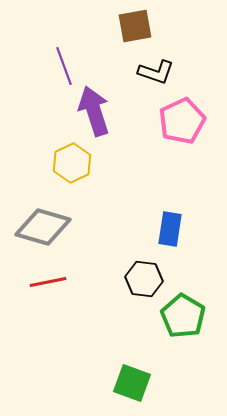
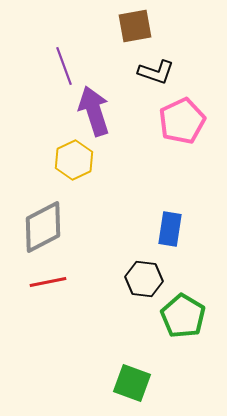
yellow hexagon: moved 2 px right, 3 px up
gray diamond: rotated 44 degrees counterclockwise
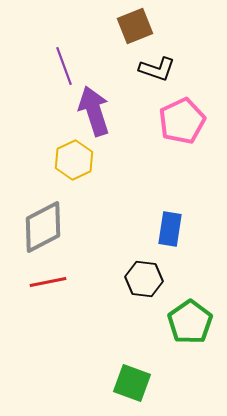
brown square: rotated 12 degrees counterclockwise
black L-shape: moved 1 px right, 3 px up
green pentagon: moved 7 px right, 6 px down; rotated 6 degrees clockwise
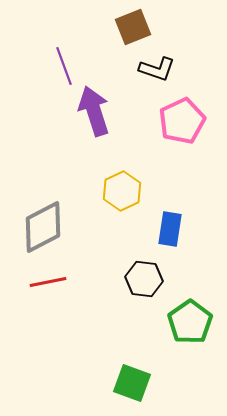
brown square: moved 2 px left, 1 px down
yellow hexagon: moved 48 px right, 31 px down
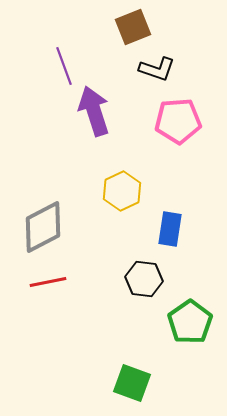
pink pentagon: moved 4 px left; rotated 21 degrees clockwise
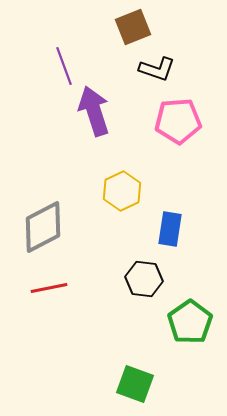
red line: moved 1 px right, 6 px down
green square: moved 3 px right, 1 px down
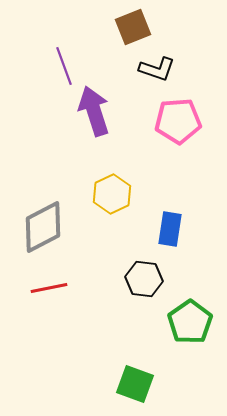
yellow hexagon: moved 10 px left, 3 px down
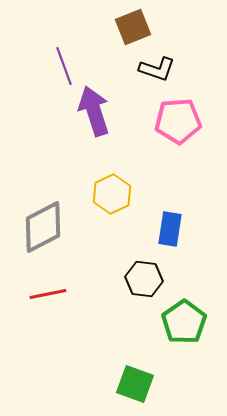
red line: moved 1 px left, 6 px down
green pentagon: moved 6 px left
